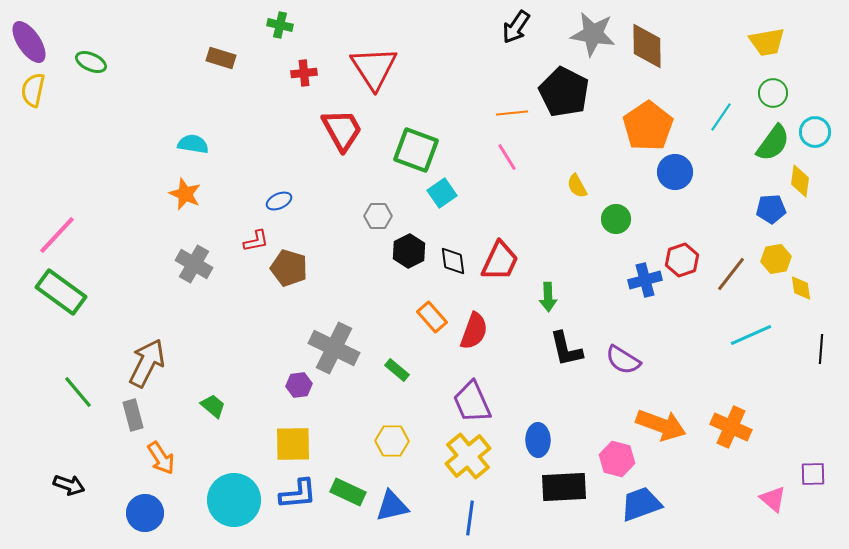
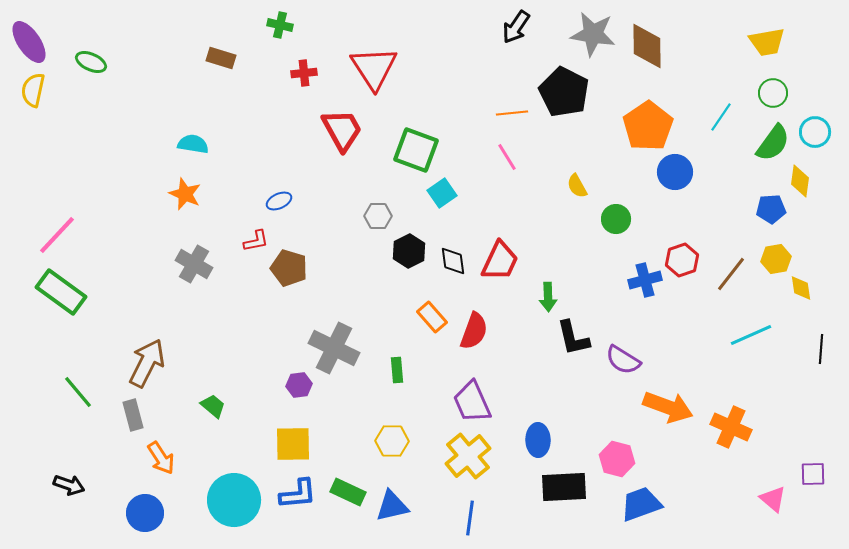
black L-shape at (566, 349): moved 7 px right, 11 px up
green rectangle at (397, 370): rotated 45 degrees clockwise
orange arrow at (661, 425): moved 7 px right, 18 px up
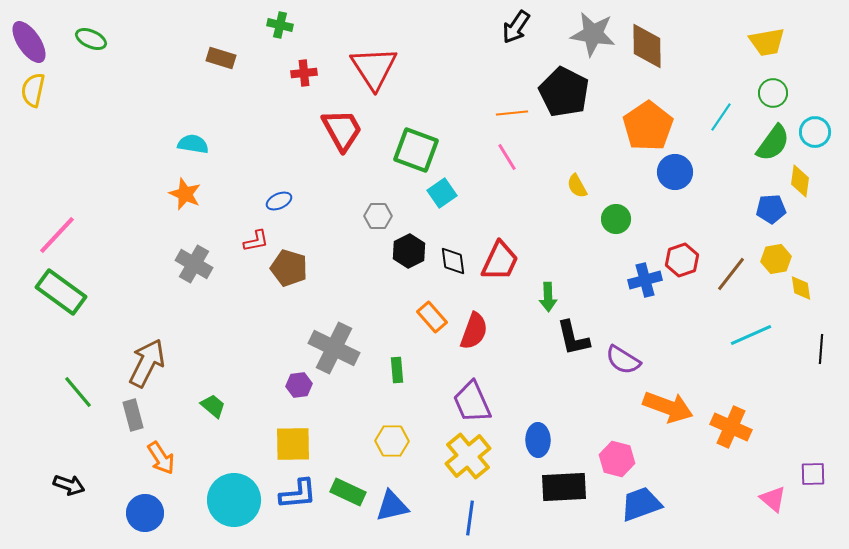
green ellipse at (91, 62): moved 23 px up
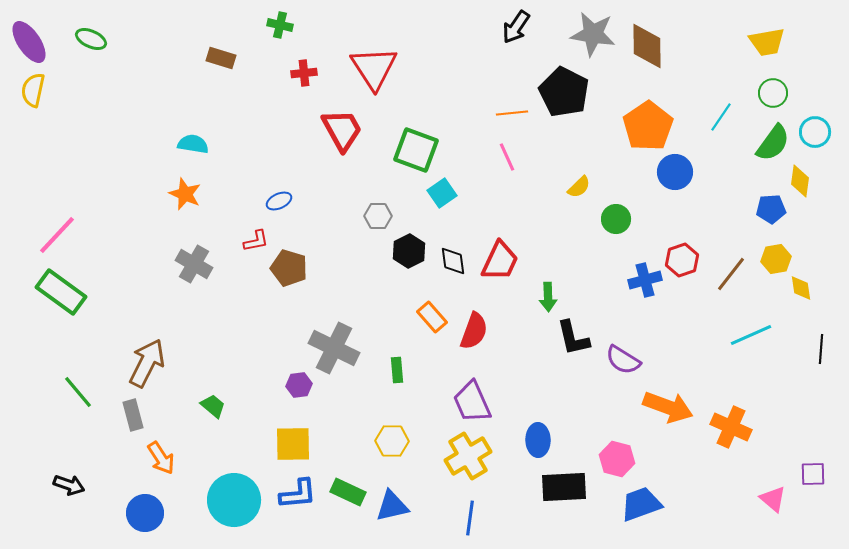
pink line at (507, 157): rotated 8 degrees clockwise
yellow semicircle at (577, 186): moved 2 px right, 1 px down; rotated 105 degrees counterclockwise
yellow cross at (468, 456): rotated 9 degrees clockwise
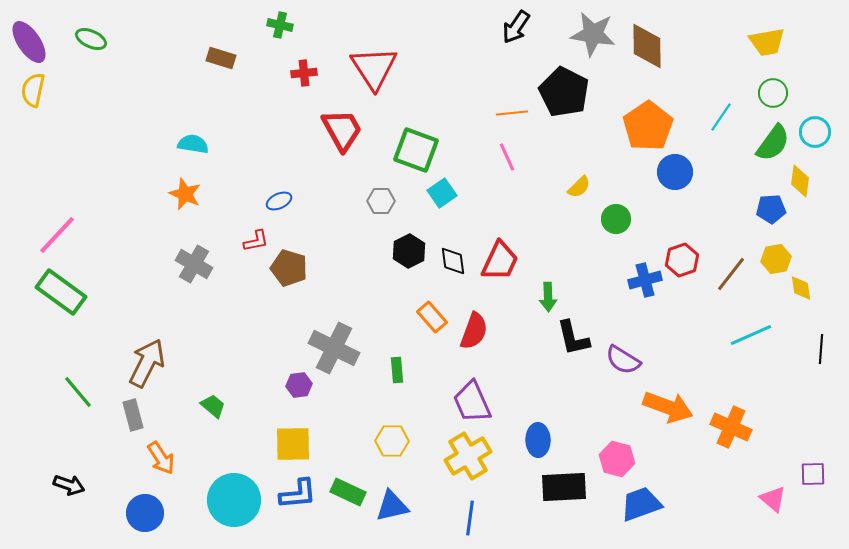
gray hexagon at (378, 216): moved 3 px right, 15 px up
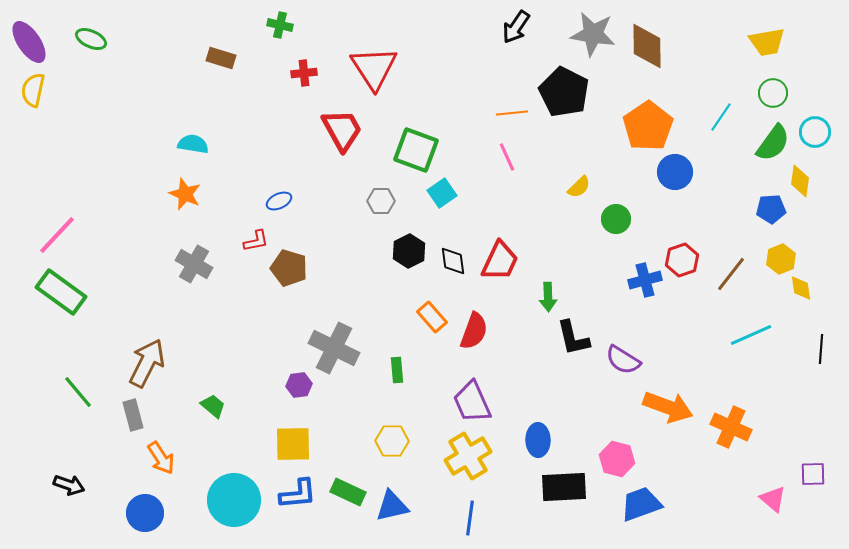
yellow hexagon at (776, 259): moved 5 px right; rotated 12 degrees counterclockwise
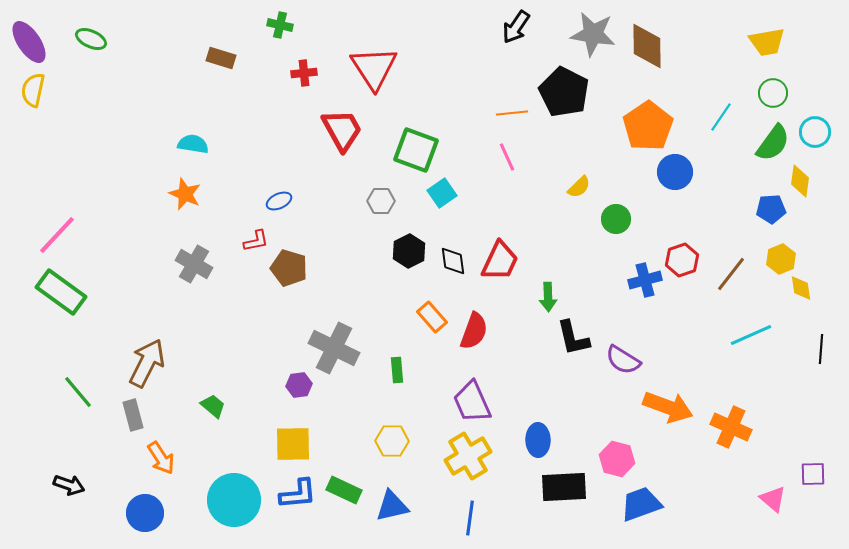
green rectangle at (348, 492): moved 4 px left, 2 px up
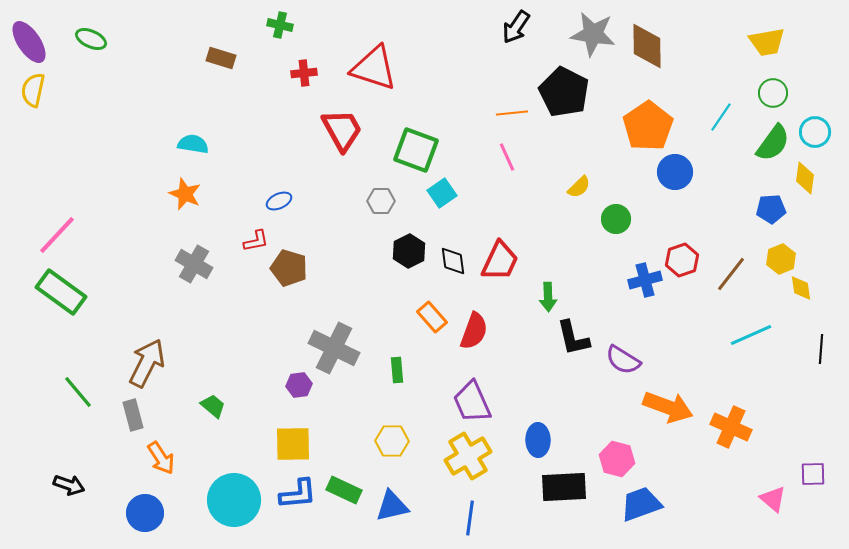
red triangle at (374, 68): rotated 39 degrees counterclockwise
yellow diamond at (800, 181): moved 5 px right, 3 px up
